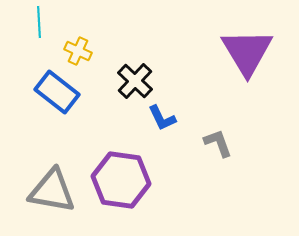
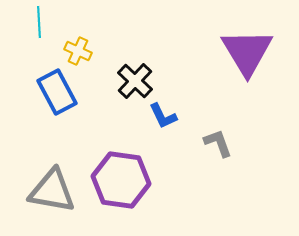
blue rectangle: rotated 24 degrees clockwise
blue L-shape: moved 1 px right, 2 px up
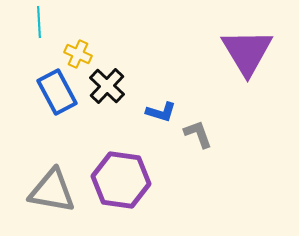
yellow cross: moved 3 px down
black cross: moved 28 px left, 5 px down
blue L-shape: moved 2 px left, 4 px up; rotated 48 degrees counterclockwise
gray L-shape: moved 20 px left, 9 px up
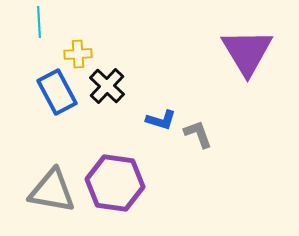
yellow cross: rotated 28 degrees counterclockwise
blue L-shape: moved 8 px down
purple hexagon: moved 6 px left, 3 px down
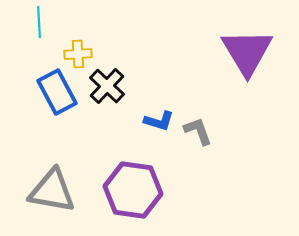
blue L-shape: moved 2 px left, 1 px down
gray L-shape: moved 3 px up
purple hexagon: moved 18 px right, 7 px down
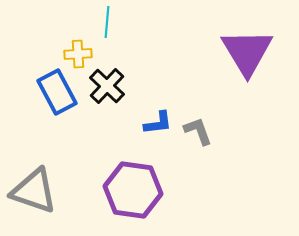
cyan line: moved 68 px right; rotated 8 degrees clockwise
blue L-shape: moved 1 px left, 2 px down; rotated 24 degrees counterclockwise
gray triangle: moved 18 px left; rotated 9 degrees clockwise
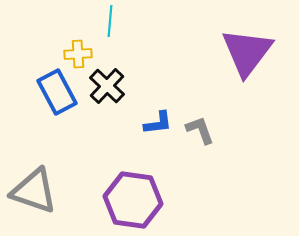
cyan line: moved 3 px right, 1 px up
purple triangle: rotated 8 degrees clockwise
gray L-shape: moved 2 px right, 1 px up
purple hexagon: moved 10 px down
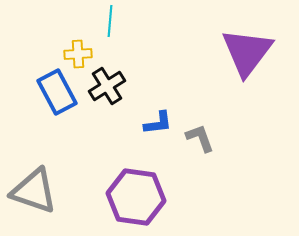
black cross: rotated 15 degrees clockwise
gray L-shape: moved 8 px down
purple hexagon: moved 3 px right, 3 px up
